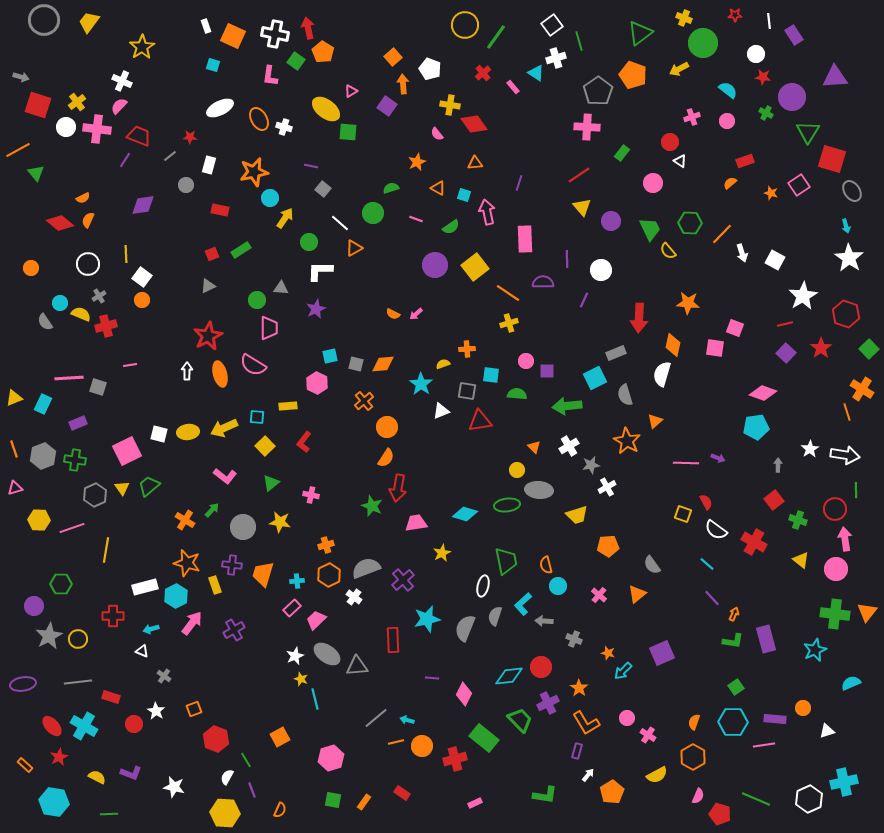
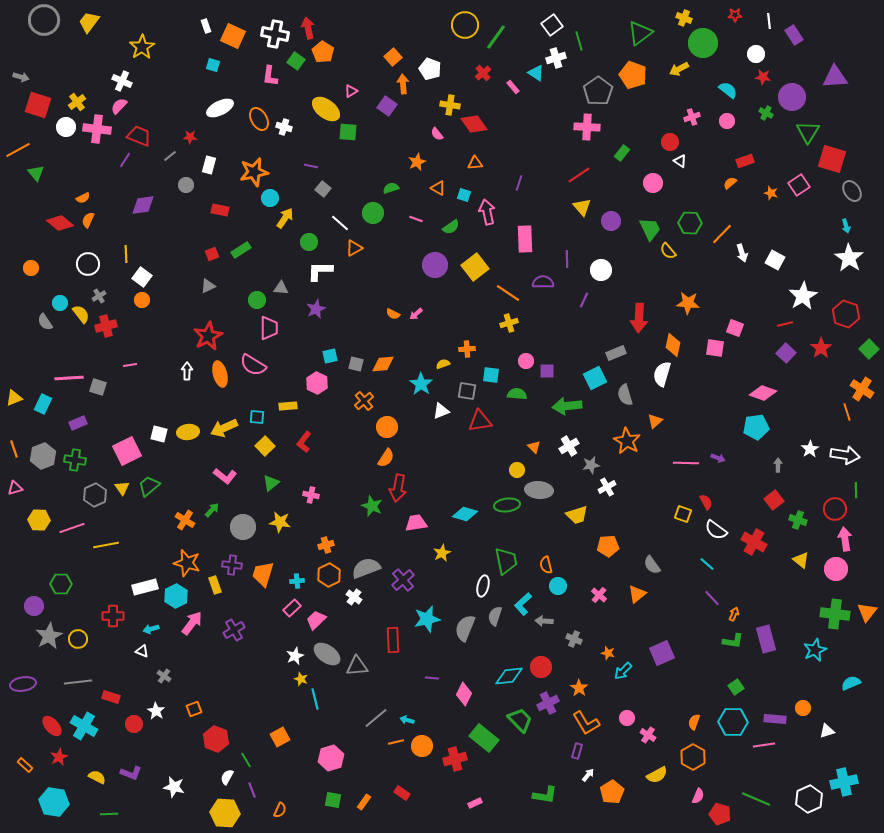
yellow semicircle at (81, 314): rotated 30 degrees clockwise
yellow line at (106, 550): moved 5 px up; rotated 70 degrees clockwise
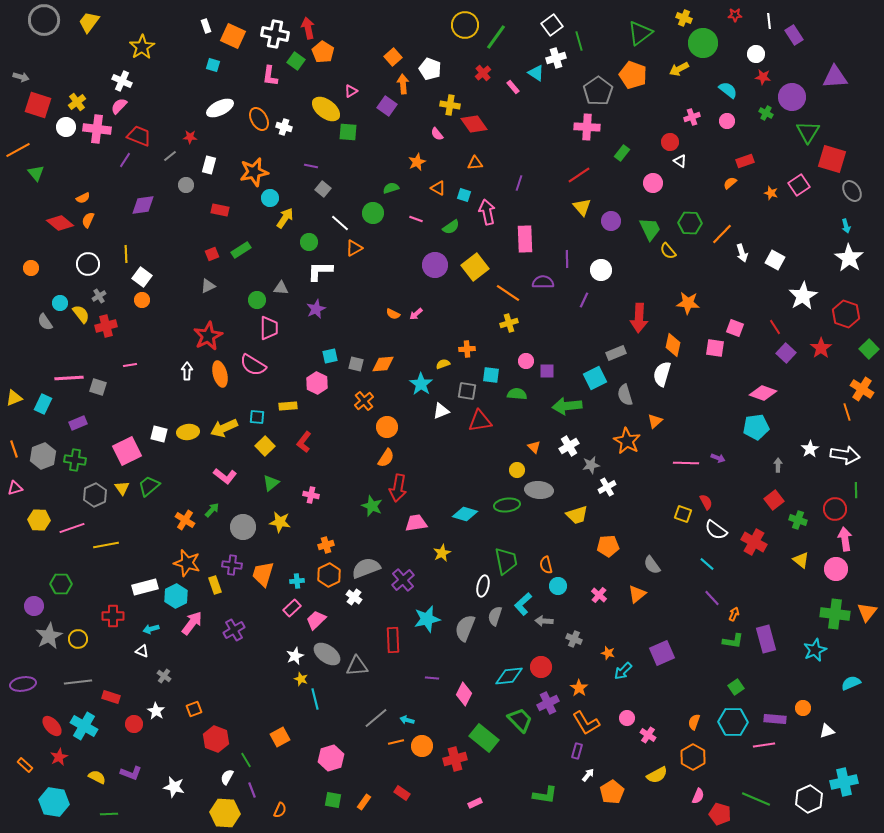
red line at (785, 324): moved 10 px left, 3 px down; rotated 70 degrees clockwise
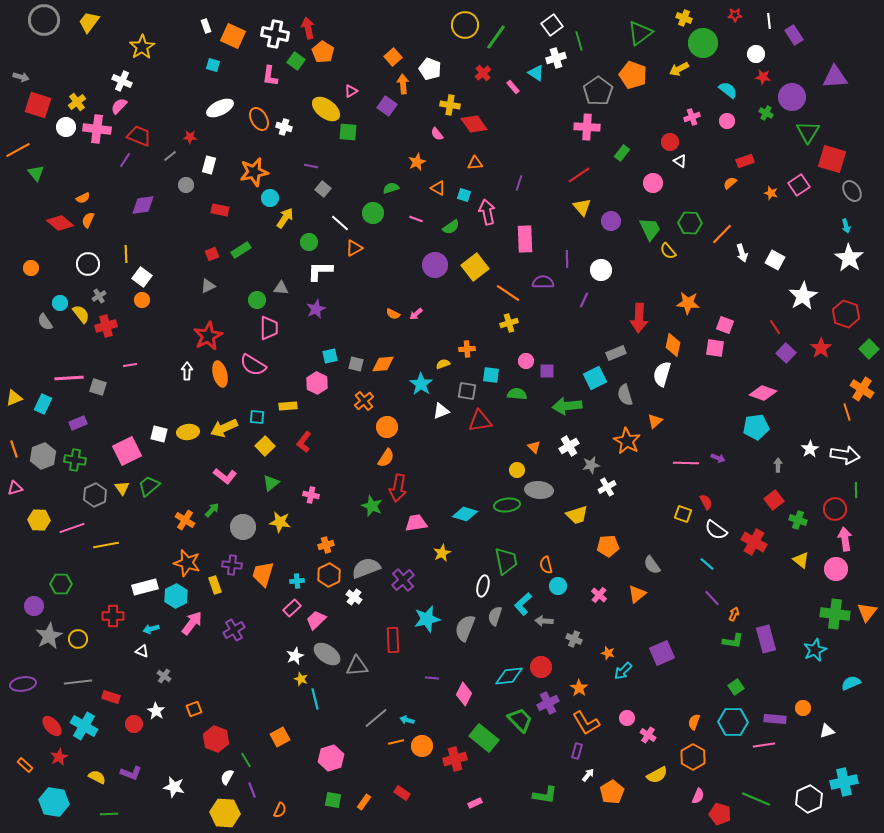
pink square at (735, 328): moved 10 px left, 3 px up
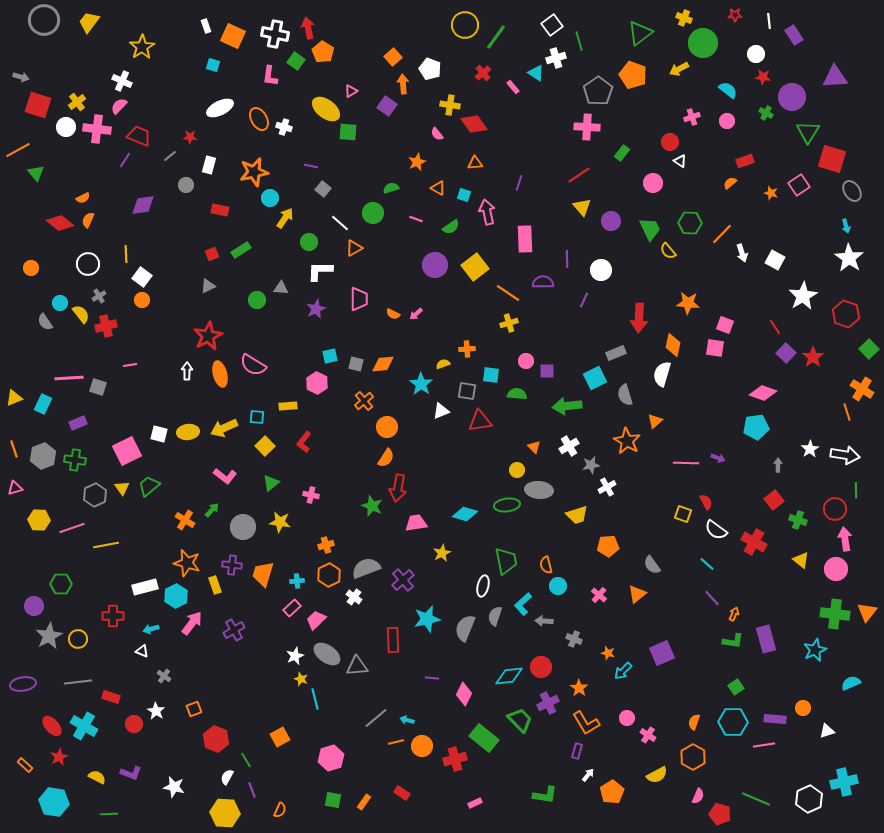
pink trapezoid at (269, 328): moved 90 px right, 29 px up
red star at (821, 348): moved 8 px left, 9 px down
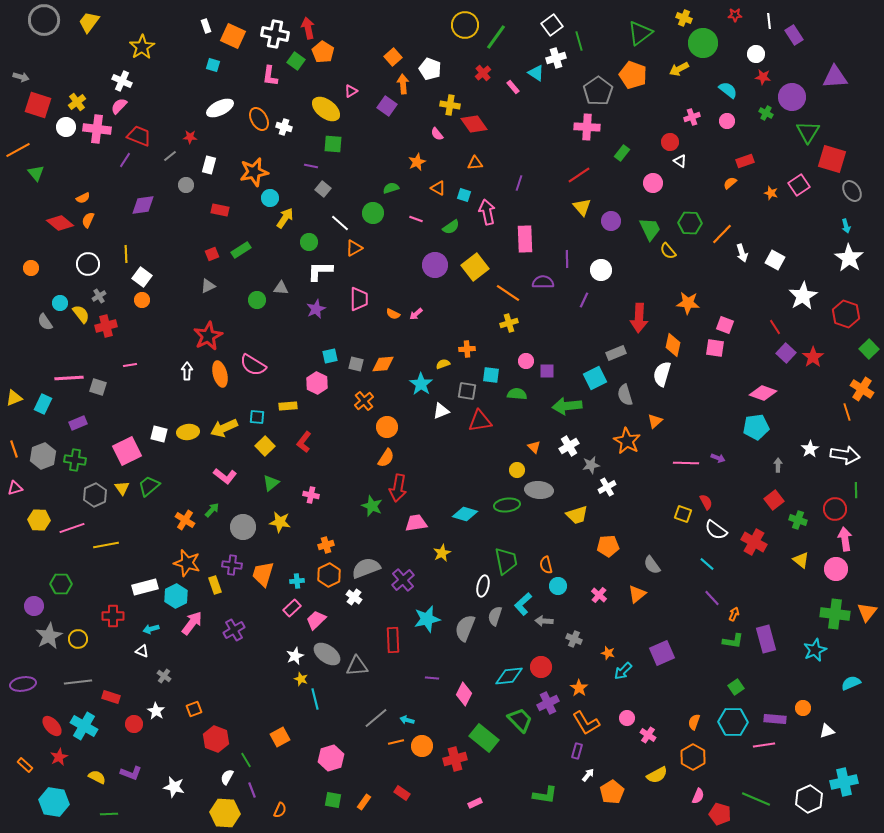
green square at (348, 132): moved 15 px left, 12 px down
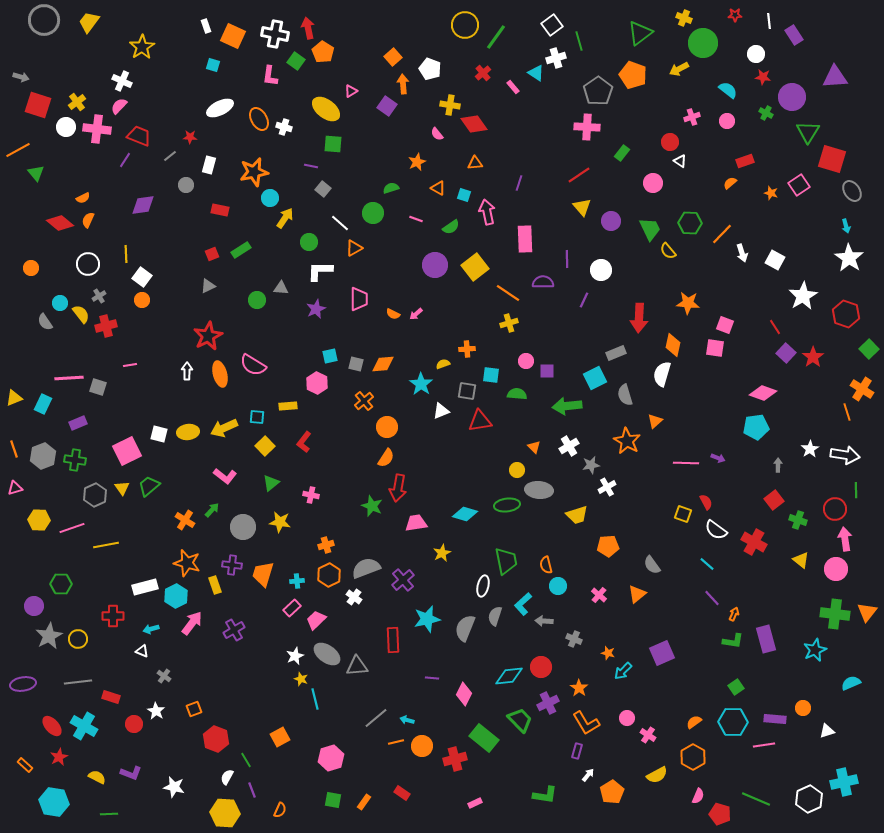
orange semicircle at (694, 722): rotated 35 degrees clockwise
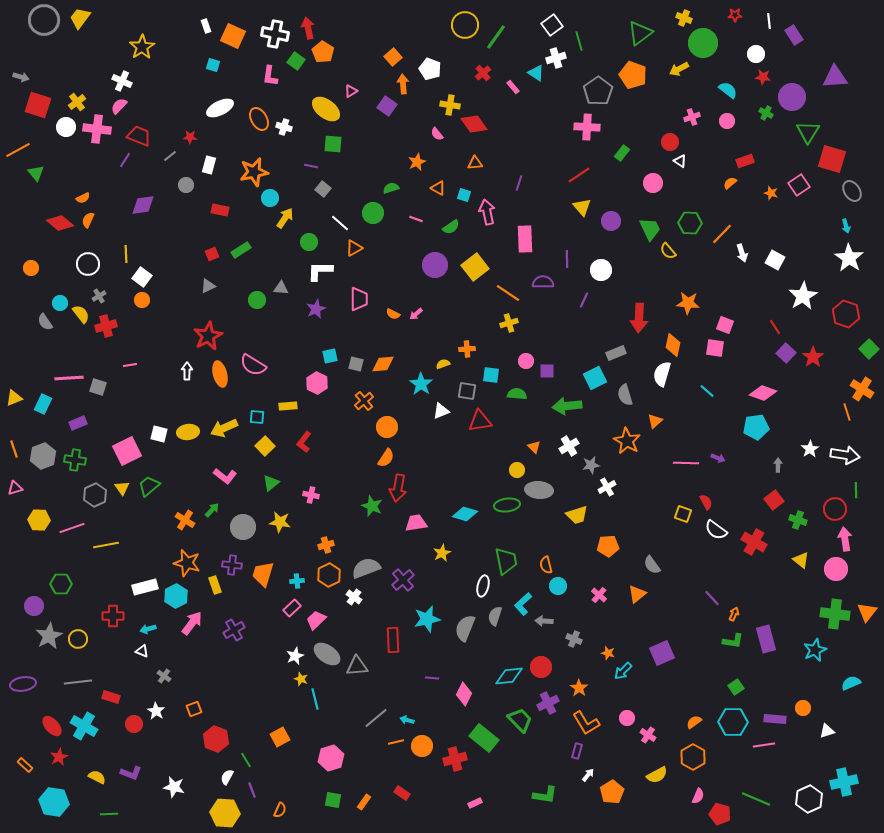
yellow trapezoid at (89, 22): moved 9 px left, 4 px up
cyan line at (707, 564): moved 173 px up
cyan arrow at (151, 629): moved 3 px left
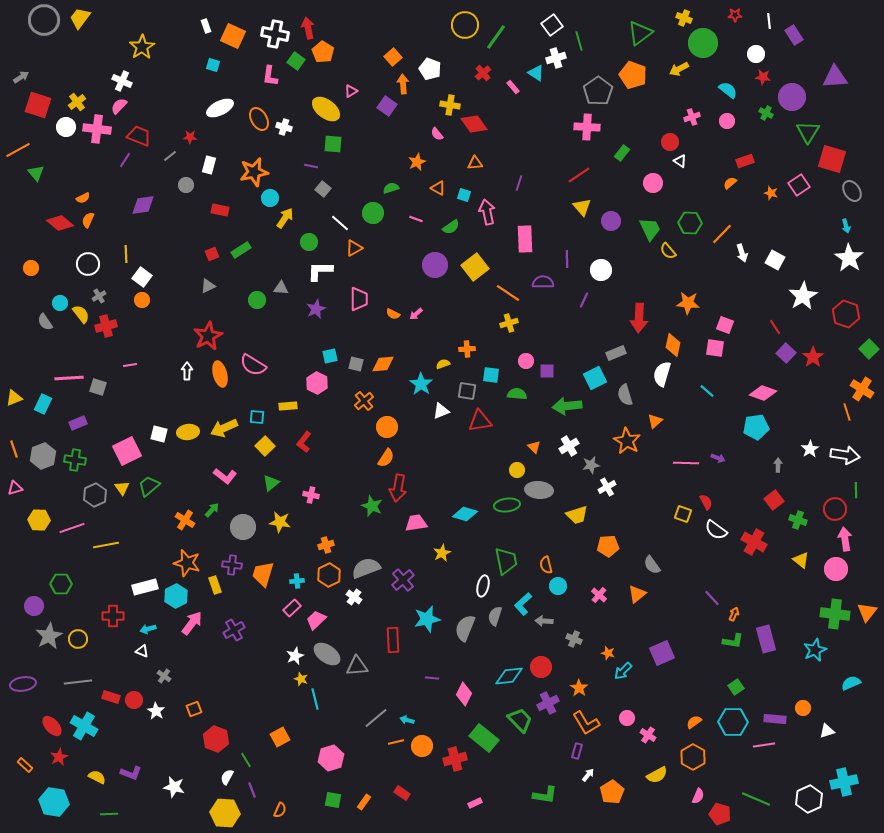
gray arrow at (21, 77): rotated 49 degrees counterclockwise
red circle at (134, 724): moved 24 px up
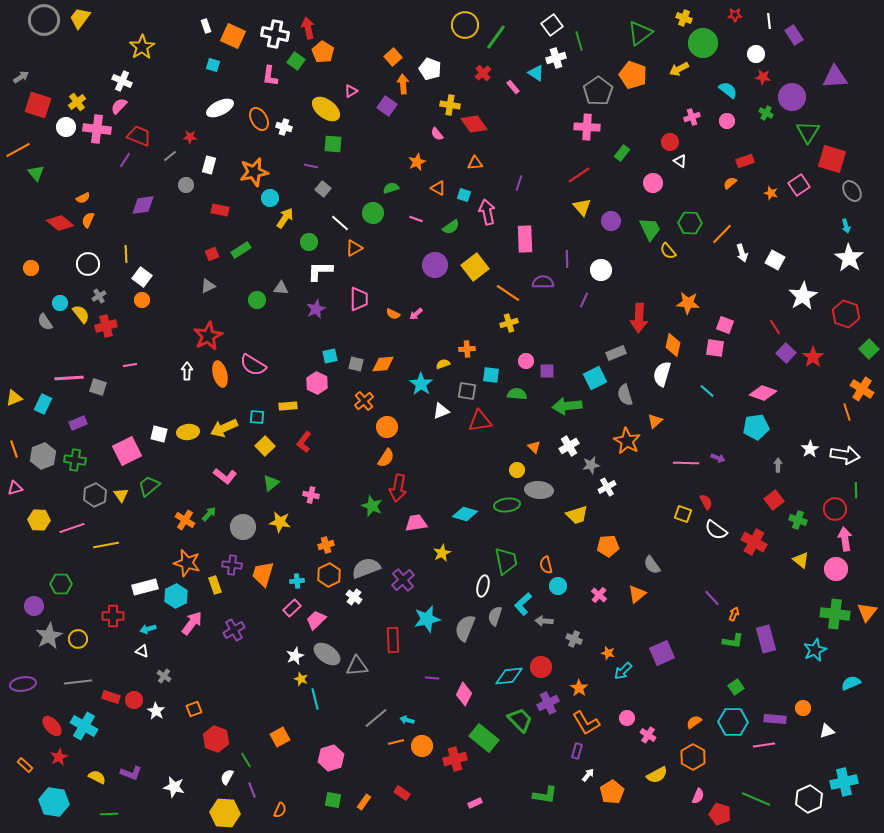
yellow triangle at (122, 488): moved 1 px left, 7 px down
green arrow at (212, 510): moved 3 px left, 4 px down
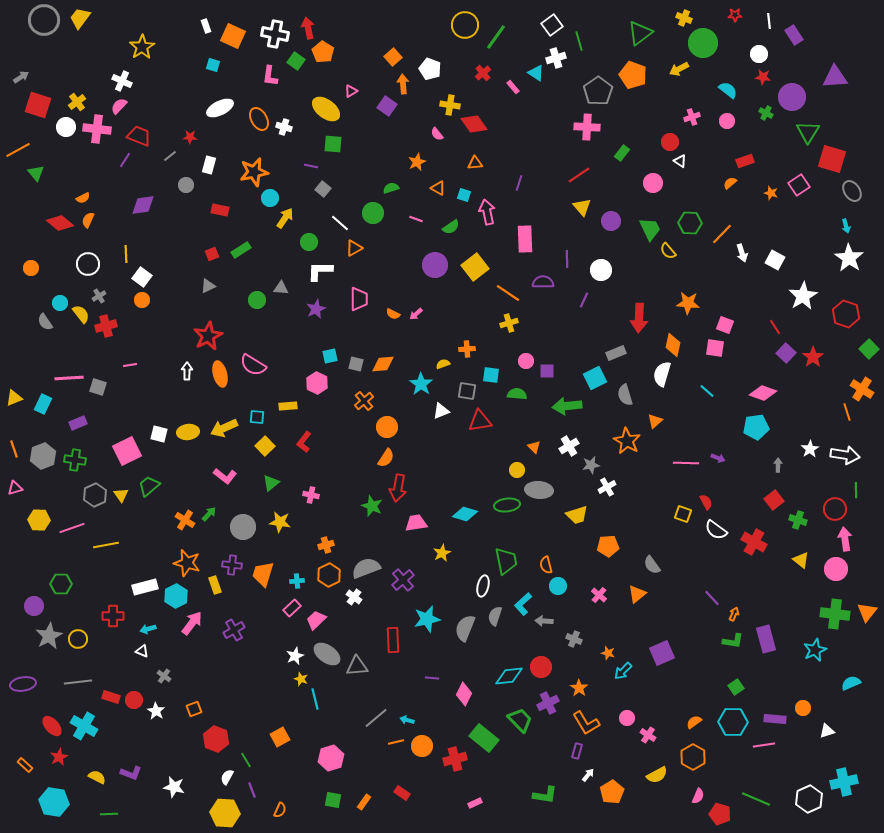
white circle at (756, 54): moved 3 px right
